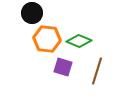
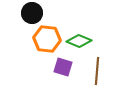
brown line: rotated 12 degrees counterclockwise
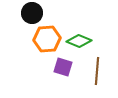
orange hexagon: rotated 12 degrees counterclockwise
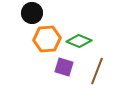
purple square: moved 1 px right
brown line: rotated 16 degrees clockwise
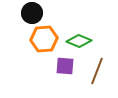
orange hexagon: moved 3 px left
purple square: moved 1 px right, 1 px up; rotated 12 degrees counterclockwise
